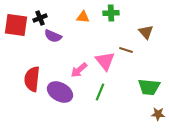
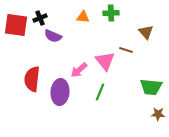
green trapezoid: moved 2 px right
purple ellipse: rotated 65 degrees clockwise
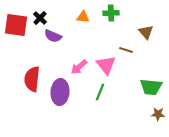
black cross: rotated 24 degrees counterclockwise
pink triangle: moved 1 px right, 4 px down
pink arrow: moved 3 px up
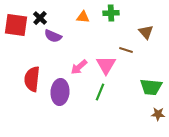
pink triangle: rotated 10 degrees clockwise
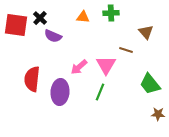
green trapezoid: moved 1 px left, 3 px up; rotated 45 degrees clockwise
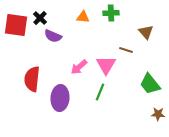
purple ellipse: moved 6 px down
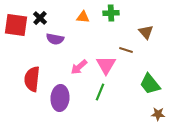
purple semicircle: moved 2 px right, 3 px down; rotated 12 degrees counterclockwise
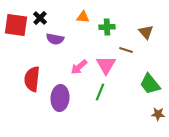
green cross: moved 4 px left, 14 px down
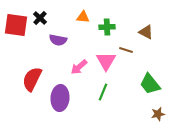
brown triangle: rotated 21 degrees counterclockwise
purple semicircle: moved 3 px right, 1 px down
pink triangle: moved 4 px up
red semicircle: rotated 20 degrees clockwise
green line: moved 3 px right
brown star: rotated 16 degrees counterclockwise
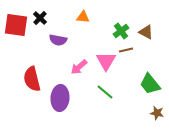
green cross: moved 14 px right, 4 px down; rotated 35 degrees counterclockwise
brown line: rotated 32 degrees counterclockwise
red semicircle: rotated 40 degrees counterclockwise
green line: moved 2 px right; rotated 72 degrees counterclockwise
brown star: moved 1 px left, 1 px up; rotated 24 degrees clockwise
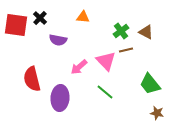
pink triangle: rotated 15 degrees counterclockwise
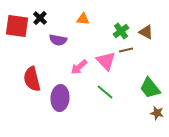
orange triangle: moved 2 px down
red square: moved 1 px right, 1 px down
green trapezoid: moved 4 px down
